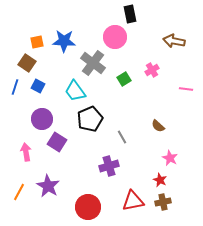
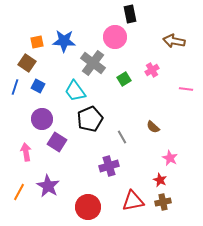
brown semicircle: moved 5 px left, 1 px down
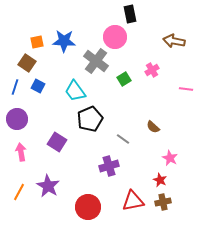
gray cross: moved 3 px right, 2 px up
purple circle: moved 25 px left
gray line: moved 1 px right, 2 px down; rotated 24 degrees counterclockwise
pink arrow: moved 5 px left
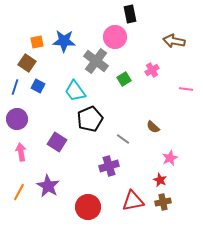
pink star: rotated 21 degrees clockwise
